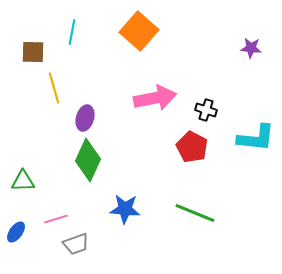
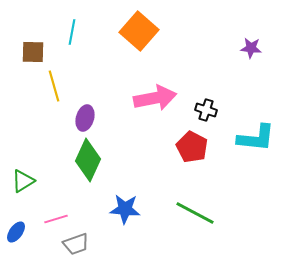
yellow line: moved 2 px up
green triangle: rotated 30 degrees counterclockwise
green line: rotated 6 degrees clockwise
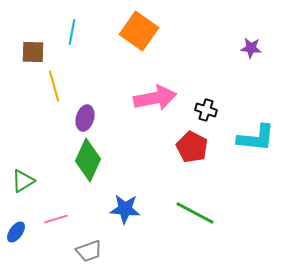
orange square: rotated 6 degrees counterclockwise
gray trapezoid: moved 13 px right, 7 px down
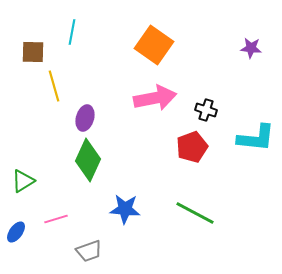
orange square: moved 15 px right, 14 px down
red pentagon: rotated 24 degrees clockwise
